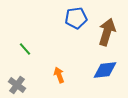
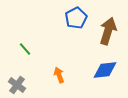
blue pentagon: rotated 20 degrees counterclockwise
brown arrow: moved 1 px right, 1 px up
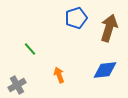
blue pentagon: rotated 10 degrees clockwise
brown arrow: moved 1 px right, 3 px up
green line: moved 5 px right
gray cross: rotated 24 degrees clockwise
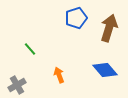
blue diamond: rotated 55 degrees clockwise
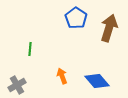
blue pentagon: rotated 20 degrees counterclockwise
green line: rotated 48 degrees clockwise
blue diamond: moved 8 px left, 11 px down
orange arrow: moved 3 px right, 1 px down
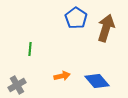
brown arrow: moved 3 px left
orange arrow: rotated 98 degrees clockwise
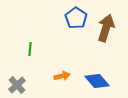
gray cross: rotated 12 degrees counterclockwise
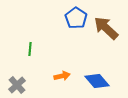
brown arrow: rotated 64 degrees counterclockwise
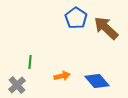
green line: moved 13 px down
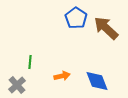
blue diamond: rotated 20 degrees clockwise
